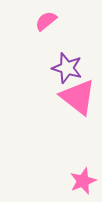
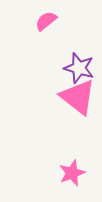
purple star: moved 12 px right
pink star: moved 11 px left, 8 px up
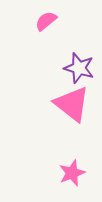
pink triangle: moved 6 px left, 7 px down
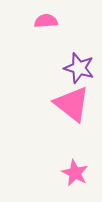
pink semicircle: rotated 35 degrees clockwise
pink star: moved 3 px right; rotated 24 degrees counterclockwise
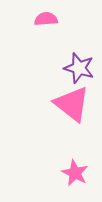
pink semicircle: moved 2 px up
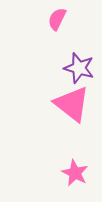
pink semicircle: moved 11 px right; rotated 60 degrees counterclockwise
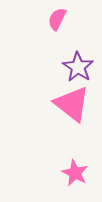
purple star: moved 1 px left, 1 px up; rotated 16 degrees clockwise
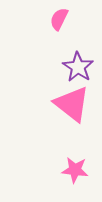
pink semicircle: moved 2 px right
pink star: moved 3 px up; rotated 20 degrees counterclockwise
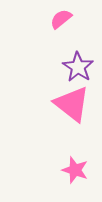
pink semicircle: moved 2 px right; rotated 25 degrees clockwise
pink star: rotated 12 degrees clockwise
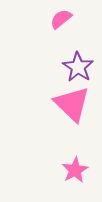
pink triangle: rotated 6 degrees clockwise
pink star: rotated 24 degrees clockwise
